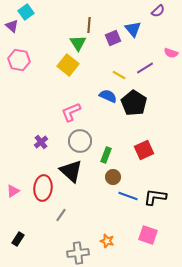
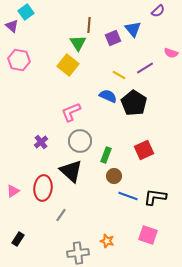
brown circle: moved 1 px right, 1 px up
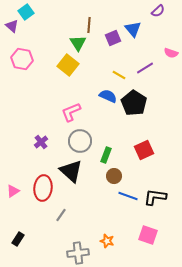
pink hexagon: moved 3 px right, 1 px up
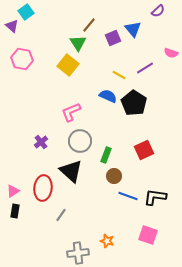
brown line: rotated 35 degrees clockwise
black rectangle: moved 3 px left, 28 px up; rotated 24 degrees counterclockwise
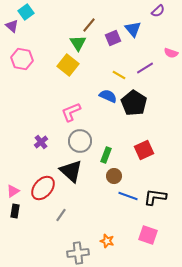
red ellipse: rotated 35 degrees clockwise
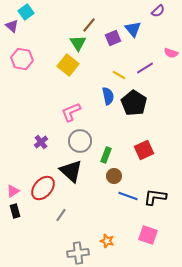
blue semicircle: rotated 54 degrees clockwise
black rectangle: rotated 24 degrees counterclockwise
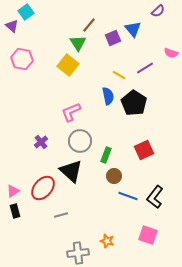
black L-shape: rotated 60 degrees counterclockwise
gray line: rotated 40 degrees clockwise
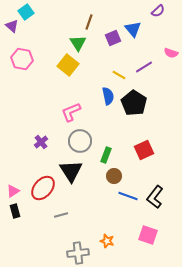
brown line: moved 3 px up; rotated 21 degrees counterclockwise
purple line: moved 1 px left, 1 px up
black triangle: rotated 15 degrees clockwise
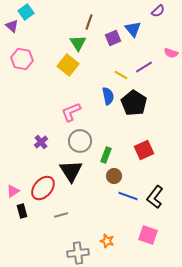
yellow line: moved 2 px right
black rectangle: moved 7 px right
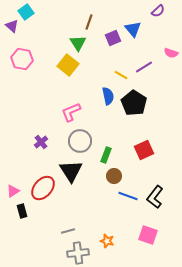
gray line: moved 7 px right, 16 px down
